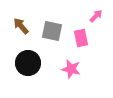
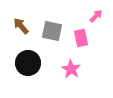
pink star: rotated 18 degrees clockwise
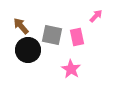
gray square: moved 4 px down
pink rectangle: moved 4 px left, 1 px up
black circle: moved 13 px up
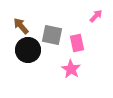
pink rectangle: moved 6 px down
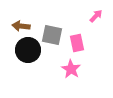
brown arrow: rotated 42 degrees counterclockwise
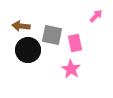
pink rectangle: moved 2 px left
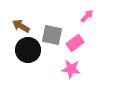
pink arrow: moved 9 px left
brown arrow: rotated 24 degrees clockwise
pink rectangle: rotated 66 degrees clockwise
pink star: rotated 24 degrees counterclockwise
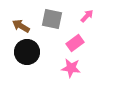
gray square: moved 16 px up
black circle: moved 1 px left, 2 px down
pink star: moved 1 px up
